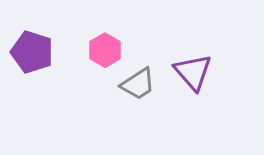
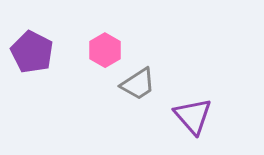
purple pentagon: rotated 9 degrees clockwise
purple triangle: moved 44 px down
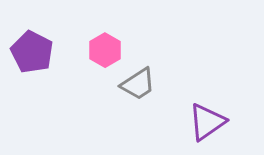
purple triangle: moved 14 px right, 6 px down; rotated 36 degrees clockwise
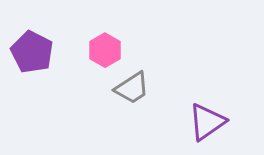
gray trapezoid: moved 6 px left, 4 px down
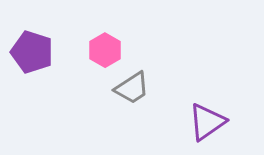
purple pentagon: rotated 9 degrees counterclockwise
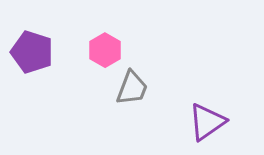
gray trapezoid: rotated 36 degrees counterclockwise
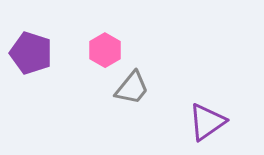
purple pentagon: moved 1 px left, 1 px down
gray trapezoid: rotated 18 degrees clockwise
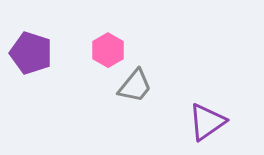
pink hexagon: moved 3 px right
gray trapezoid: moved 3 px right, 2 px up
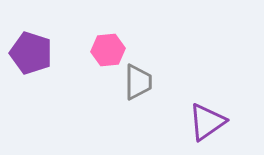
pink hexagon: rotated 24 degrees clockwise
gray trapezoid: moved 3 px right, 4 px up; rotated 39 degrees counterclockwise
